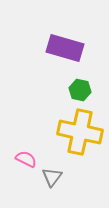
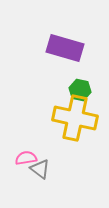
yellow cross: moved 5 px left, 14 px up
pink semicircle: moved 1 px up; rotated 35 degrees counterclockwise
gray triangle: moved 12 px left, 8 px up; rotated 30 degrees counterclockwise
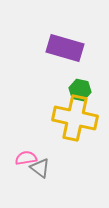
gray triangle: moved 1 px up
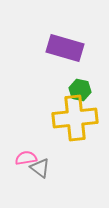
yellow cross: rotated 18 degrees counterclockwise
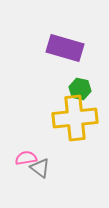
green hexagon: moved 1 px up
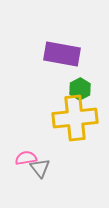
purple rectangle: moved 3 px left, 6 px down; rotated 6 degrees counterclockwise
green hexagon: rotated 20 degrees clockwise
gray triangle: rotated 15 degrees clockwise
